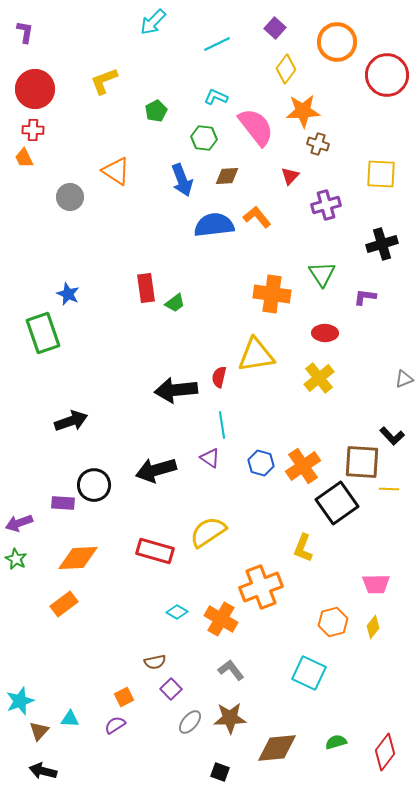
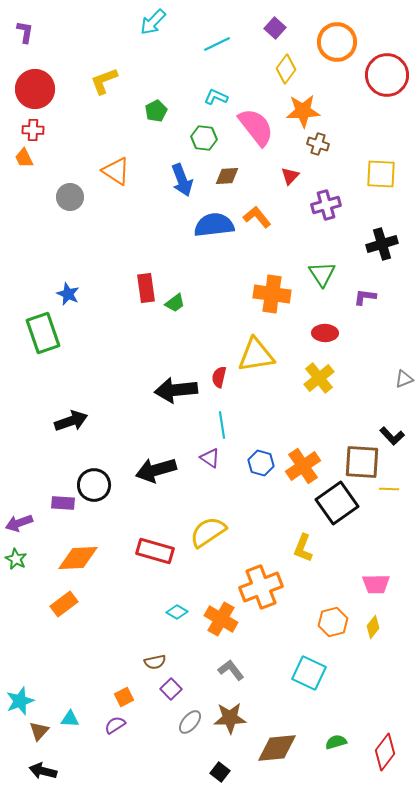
black square at (220, 772): rotated 18 degrees clockwise
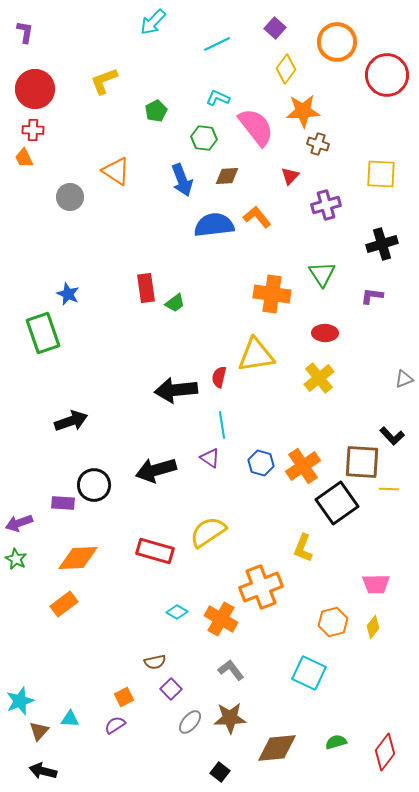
cyan L-shape at (216, 97): moved 2 px right, 1 px down
purple L-shape at (365, 297): moved 7 px right, 1 px up
